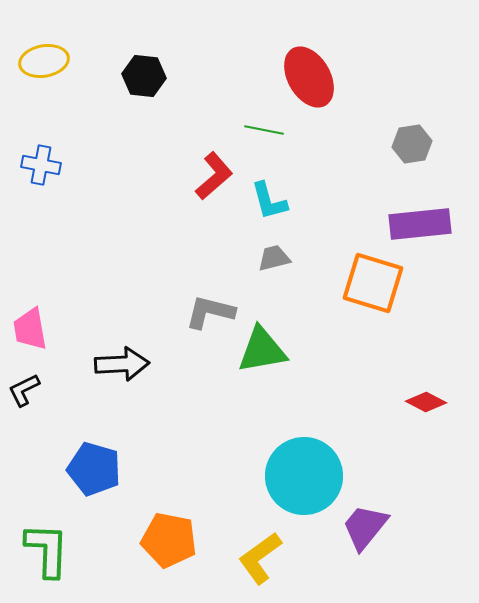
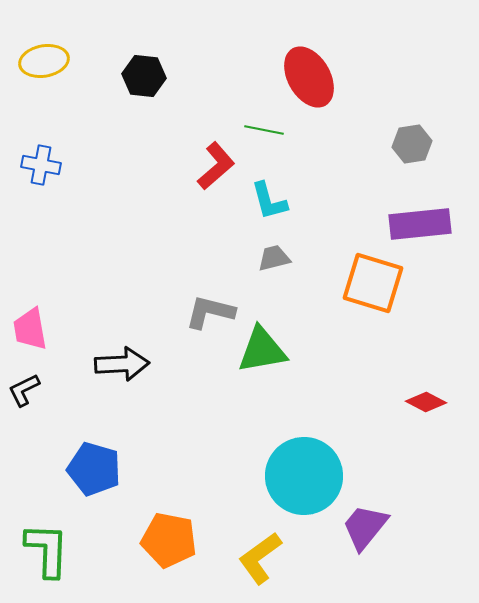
red L-shape: moved 2 px right, 10 px up
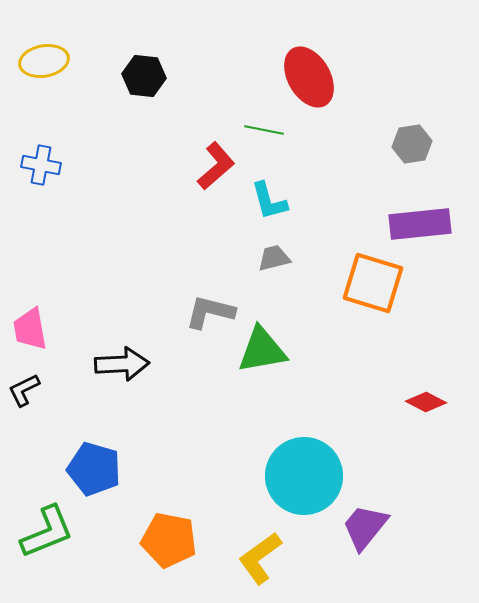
green L-shape: moved 18 px up; rotated 66 degrees clockwise
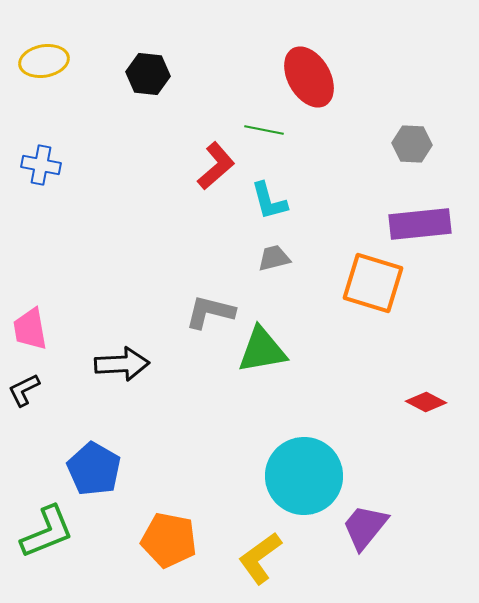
black hexagon: moved 4 px right, 2 px up
gray hexagon: rotated 12 degrees clockwise
blue pentagon: rotated 14 degrees clockwise
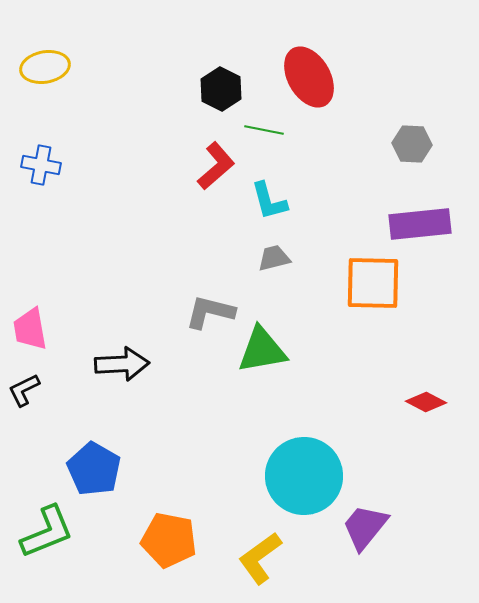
yellow ellipse: moved 1 px right, 6 px down
black hexagon: moved 73 px right, 15 px down; rotated 21 degrees clockwise
orange square: rotated 16 degrees counterclockwise
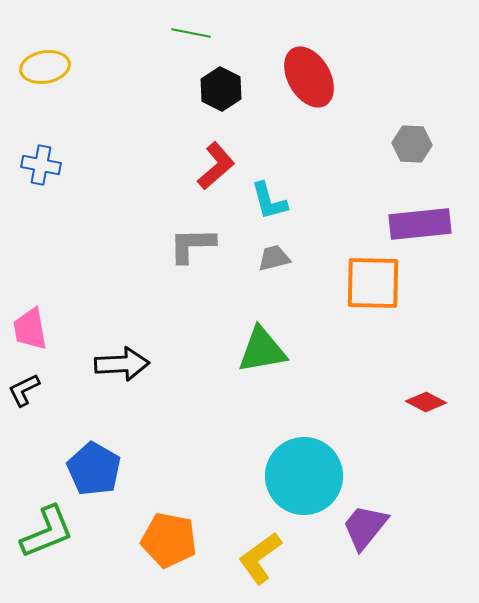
green line: moved 73 px left, 97 px up
gray L-shape: moved 18 px left, 67 px up; rotated 15 degrees counterclockwise
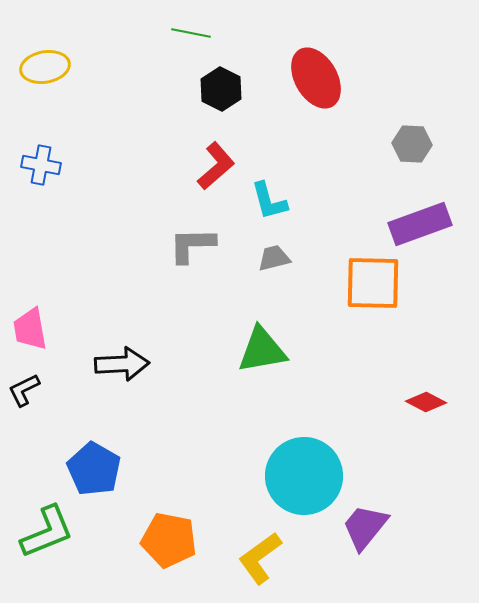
red ellipse: moved 7 px right, 1 px down
purple rectangle: rotated 14 degrees counterclockwise
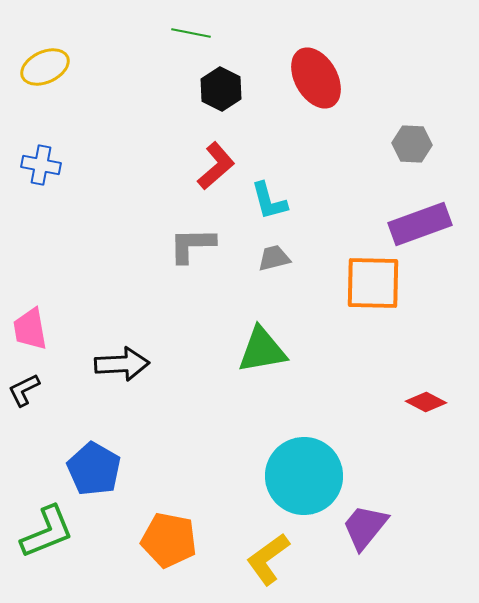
yellow ellipse: rotated 15 degrees counterclockwise
yellow L-shape: moved 8 px right, 1 px down
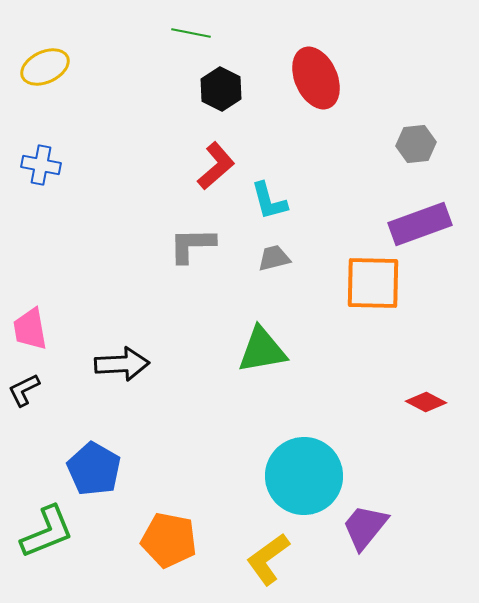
red ellipse: rotated 6 degrees clockwise
gray hexagon: moved 4 px right; rotated 9 degrees counterclockwise
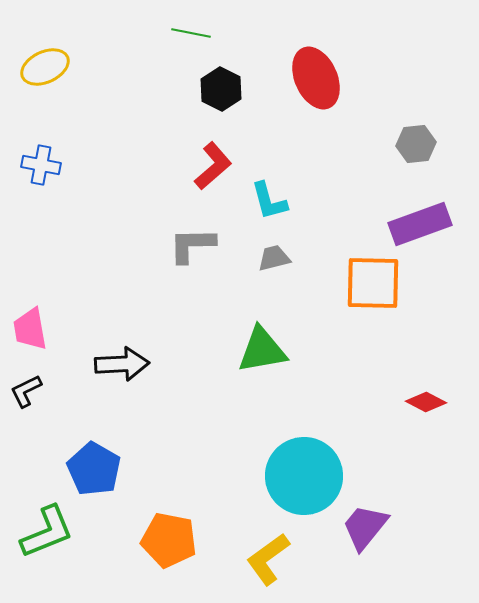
red L-shape: moved 3 px left
black L-shape: moved 2 px right, 1 px down
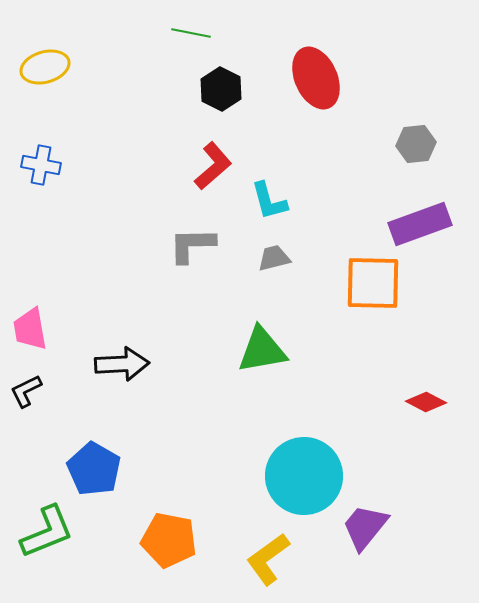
yellow ellipse: rotated 9 degrees clockwise
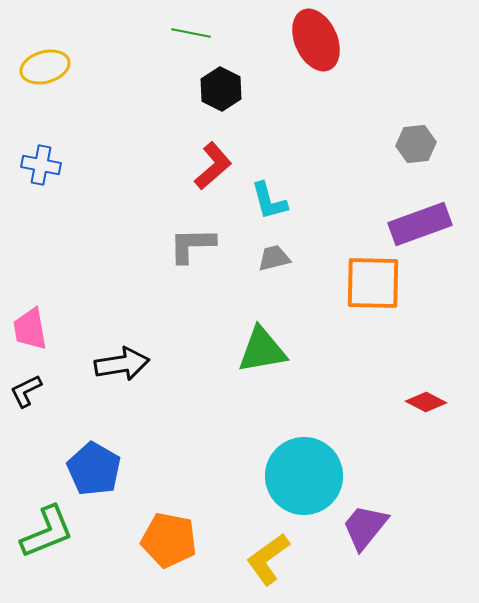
red ellipse: moved 38 px up
black arrow: rotated 6 degrees counterclockwise
